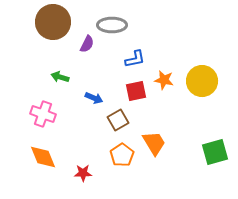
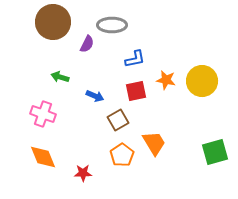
orange star: moved 2 px right
blue arrow: moved 1 px right, 2 px up
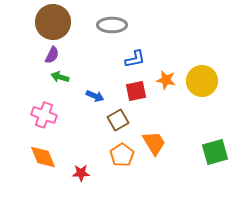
purple semicircle: moved 35 px left, 11 px down
pink cross: moved 1 px right, 1 px down
red star: moved 2 px left
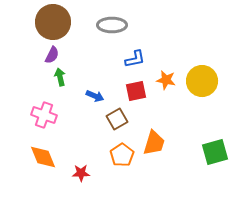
green arrow: rotated 60 degrees clockwise
brown square: moved 1 px left, 1 px up
orange trapezoid: rotated 48 degrees clockwise
